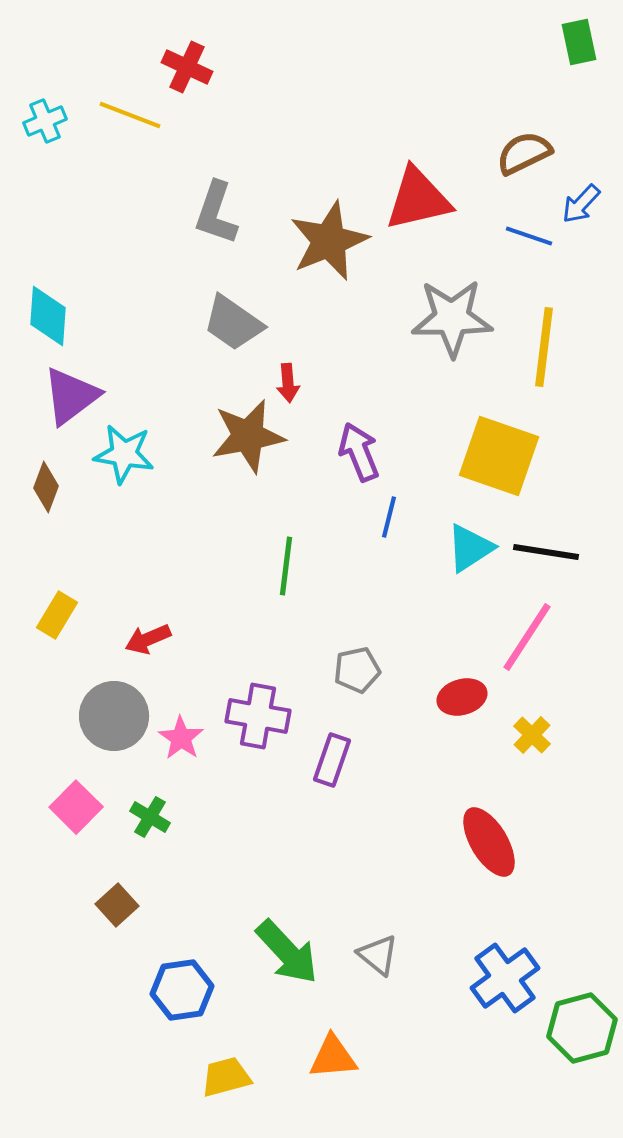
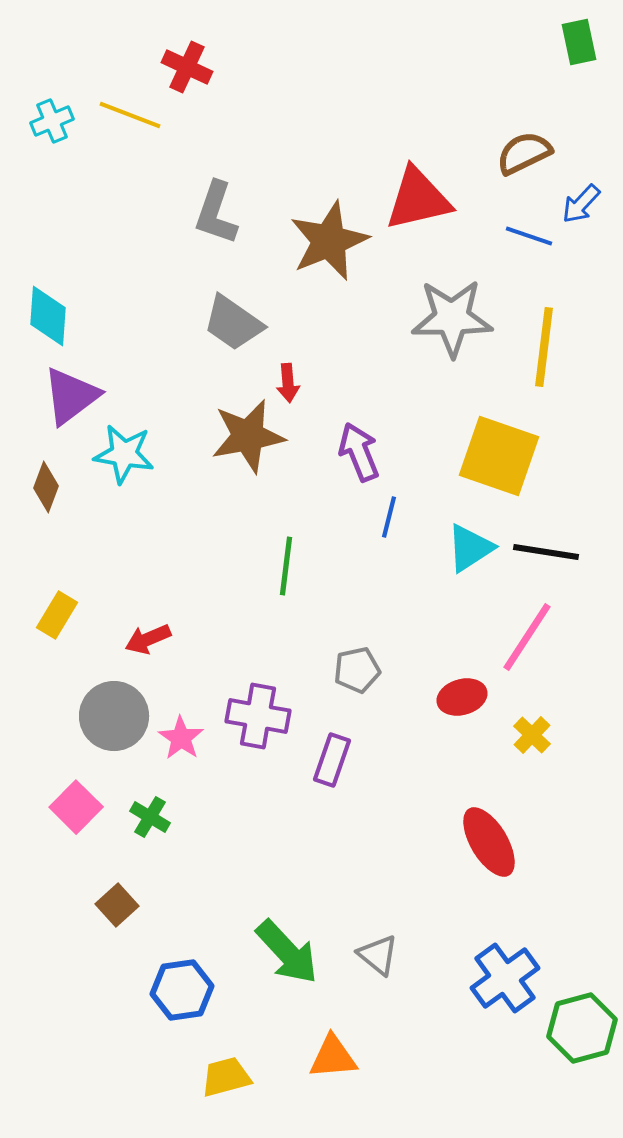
cyan cross at (45, 121): moved 7 px right
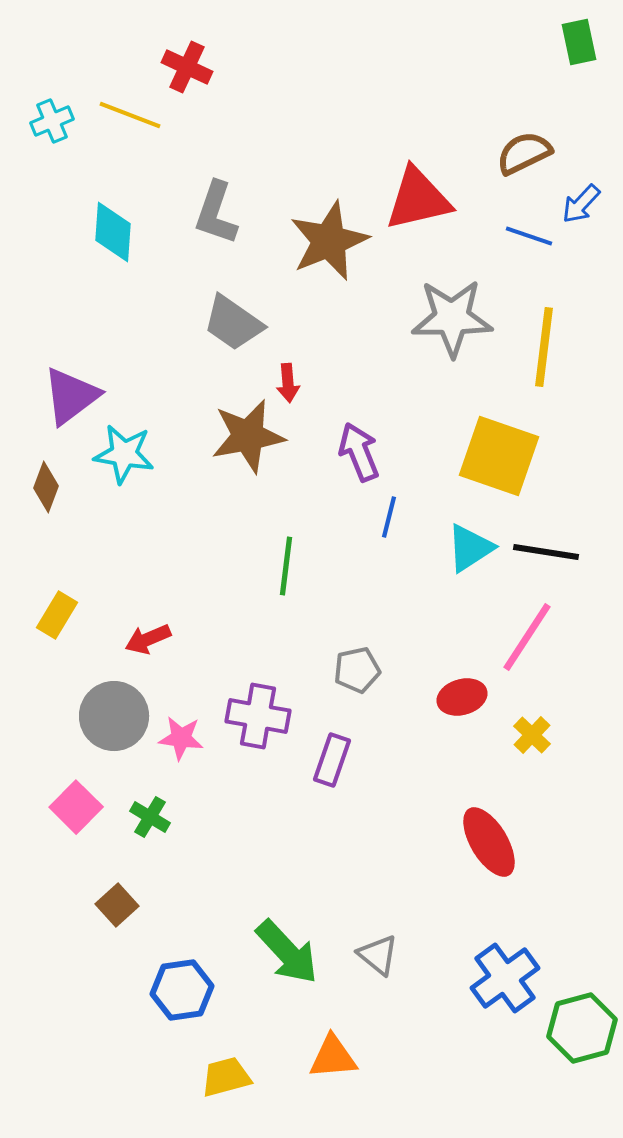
cyan diamond at (48, 316): moved 65 px right, 84 px up
pink star at (181, 738): rotated 27 degrees counterclockwise
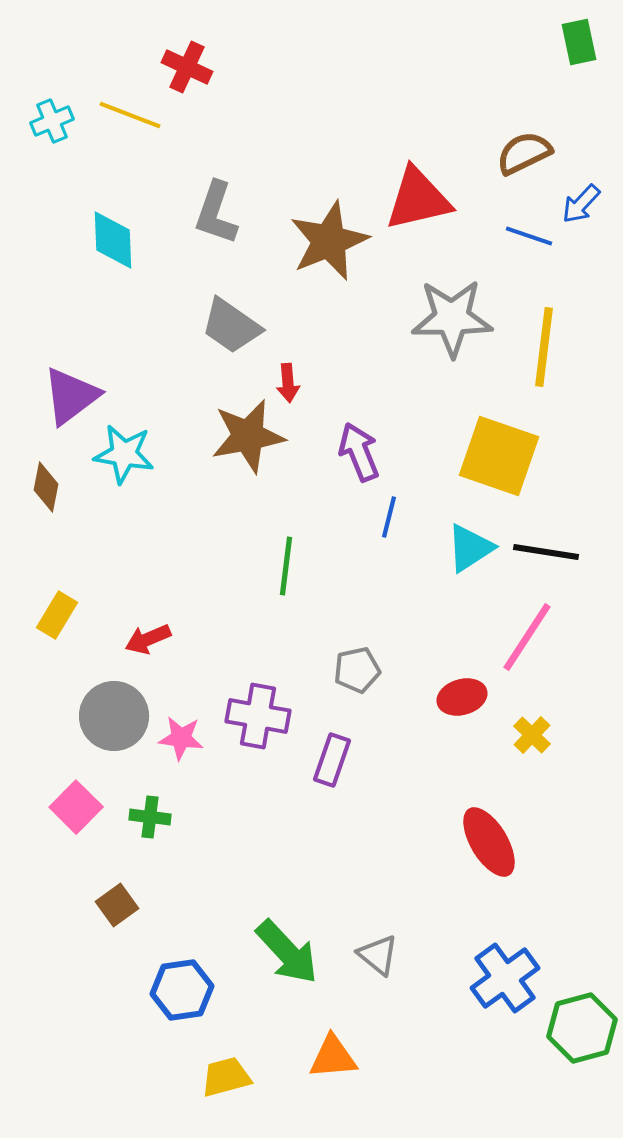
cyan diamond at (113, 232): moved 8 px down; rotated 6 degrees counterclockwise
gray trapezoid at (233, 323): moved 2 px left, 3 px down
brown diamond at (46, 487): rotated 9 degrees counterclockwise
green cross at (150, 817): rotated 24 degrees counterclockwise
brown square at (117, 905): rotated 6 degrees clockwise
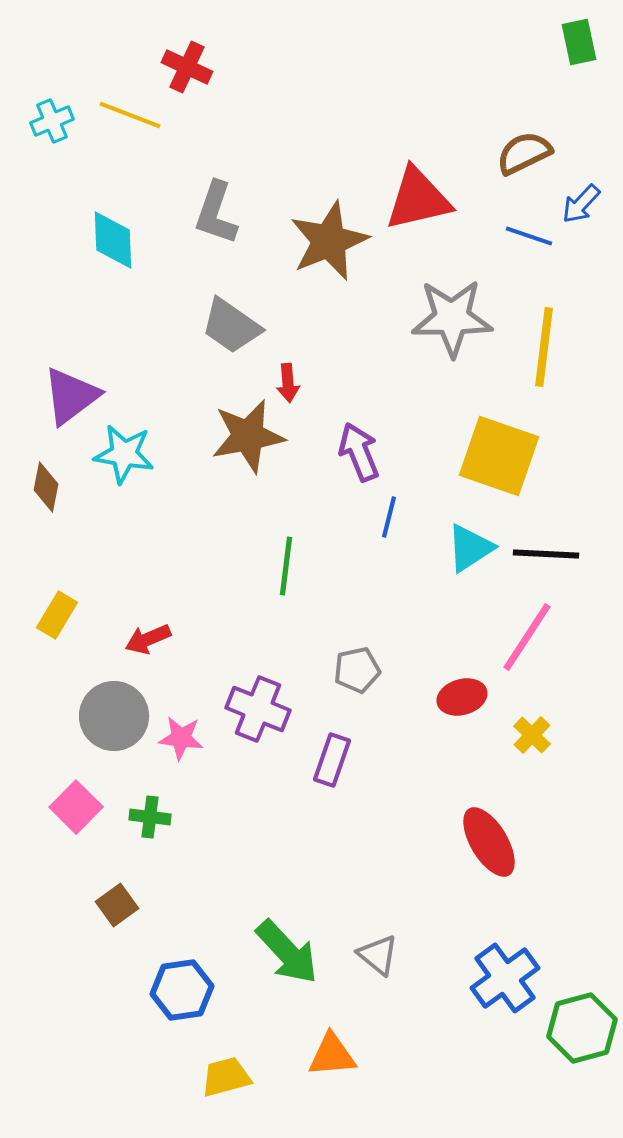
black line at (546, 552): moved 2 px down; rotated 6 degrees counterclockwise
purple cross at (258, 716): moved 7 px up; rotated 12 degrees clockwise
orange triangle at (333, 1057): moved 1 px left, 2 px up
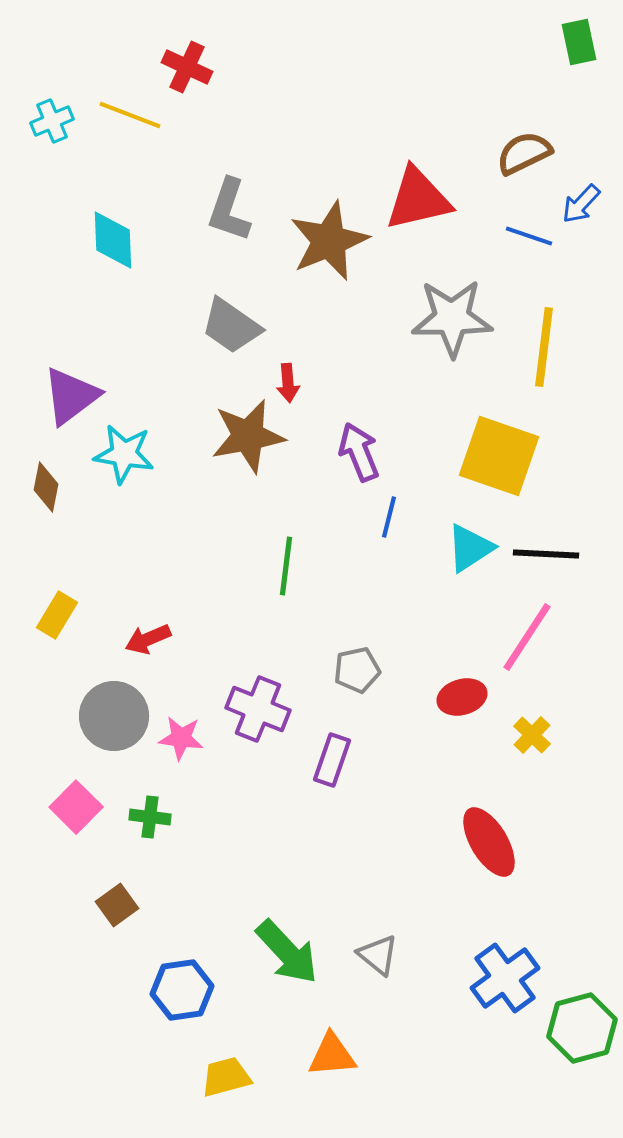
gray L-shape at (216, 213): moved 13 px right, 3 px up
